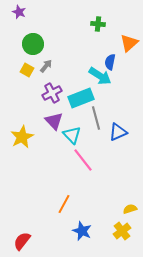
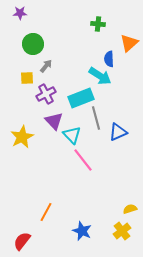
purple star: moved 1 px right, 1 px down; rotated 24 degrees counterclockwise
blue semicircle: moved 1 px left, 3 px up; rotated 14 degrees counterclockwise
yellow square: moved 8 px down; rotated 32 degrees counterclockwise
purple cross: moved 6 px left, 1 px down
orange line: moved 18 px left, 8 px down
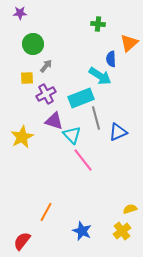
blue semicircle: moved 2 px right
purple triangle: rotated 30 degrees counterclockwise
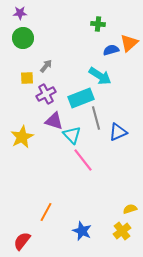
green circle: moved 10 px left, 6 px up
blue semicircle: moved 9 px up; rotated 77 degrees clockwise
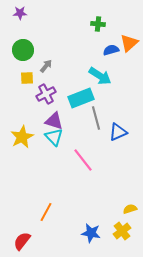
green circle: moved 12 px down
cyan triangle: moved 18 px left, 2 px down
blue star: moved 9 px right, 2 px down; rotated 12 degrees counterclockwise
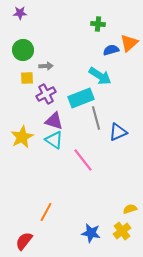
gray arrow: rotated 48 degrees clockwise
cyan triangle: moved 3 px down; rotated 12 degrees counterclockwise
red semicircle: moved 2 px right
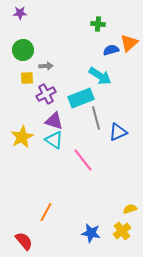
red semicircle: rotated 102 degrees clockwise
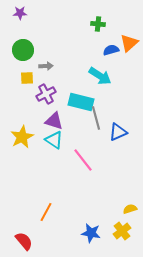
cyan rectangle: moved 4 px down; rotated 35 degrees clockwise
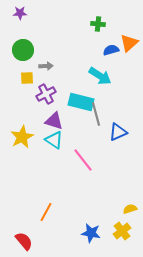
gray line: moved 4 px up
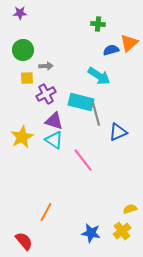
cyan arrow: moved 1 px left
